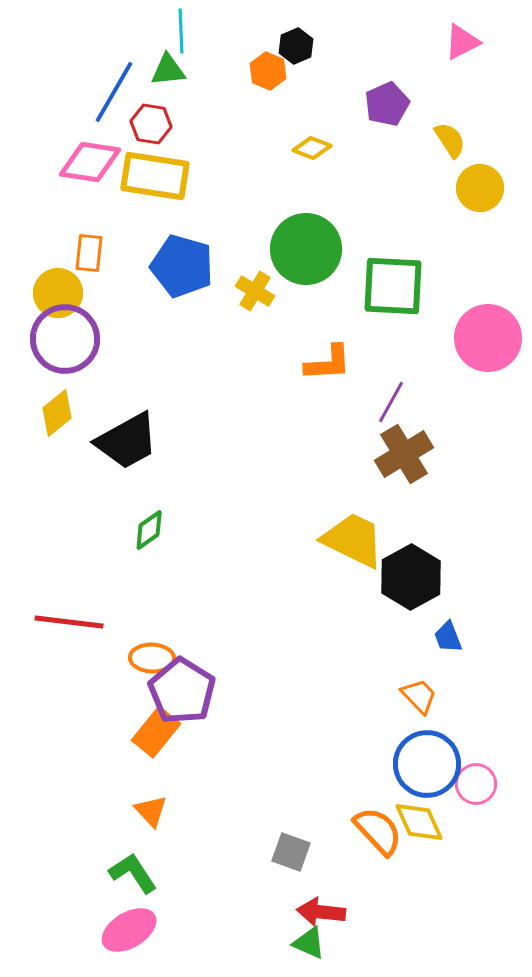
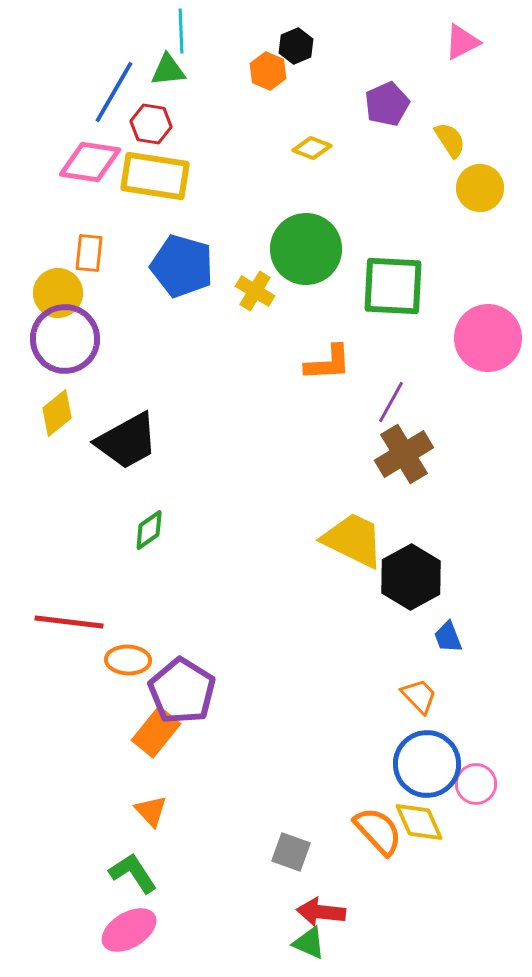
orange ellipse at (152, 658): moved 24 px left, 2 px down
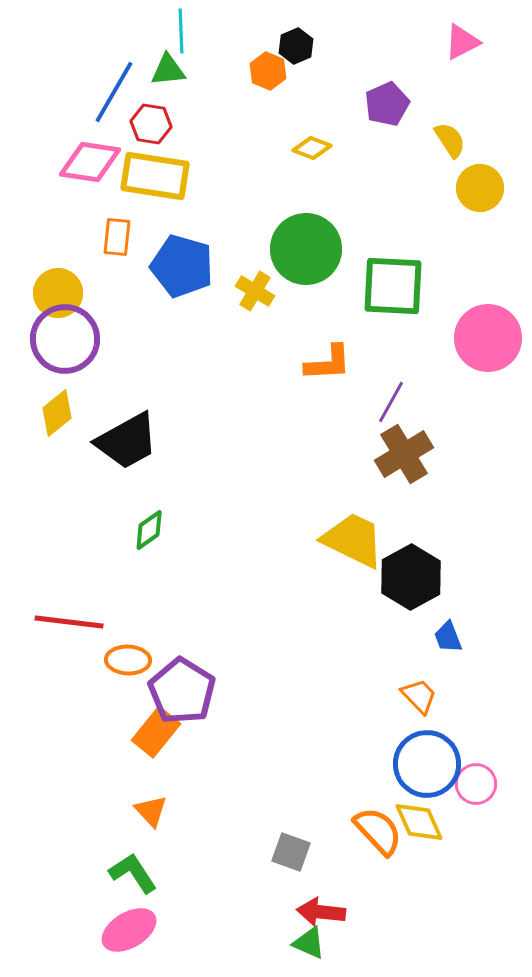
orange rectangle at (89, 253): moved 28 px right, 16 px up
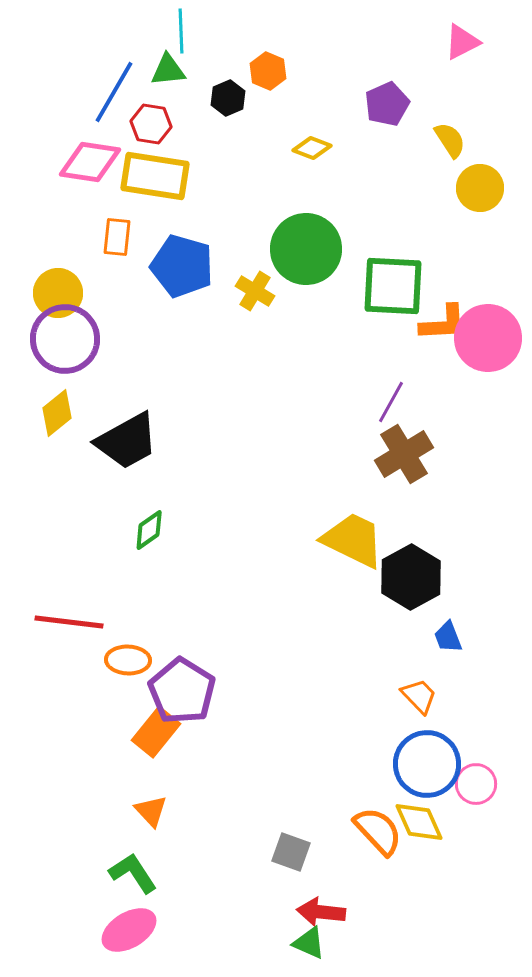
black hexagon at (296, 46): moved 68 px left, 52 px down
orange L-shape at (328, 363): moved 115 px right, 40 px up
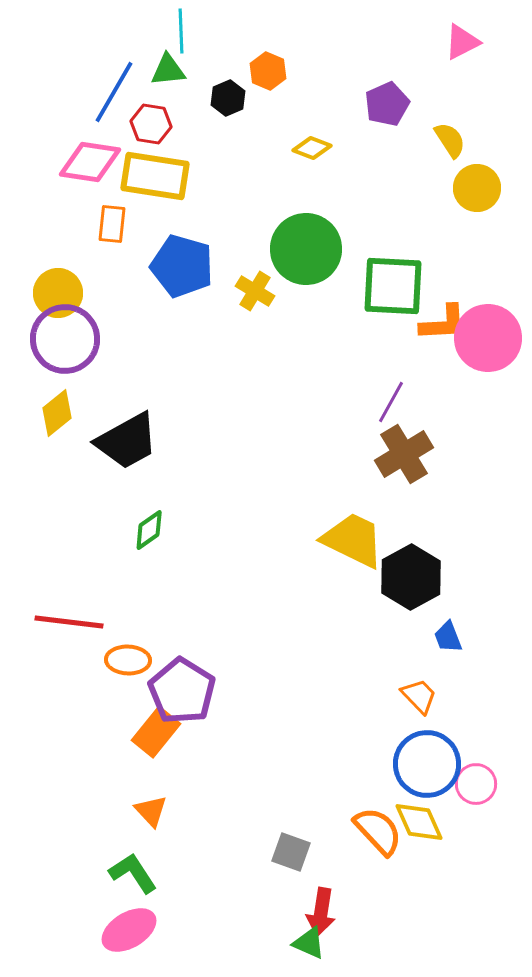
yellow circle at (480, 188): moved 3 px left
orange rectangle at (117, 237): moved 5 px left, 13 px up
red arrow at (321, 912): rotated 87 degrees counterclockwise
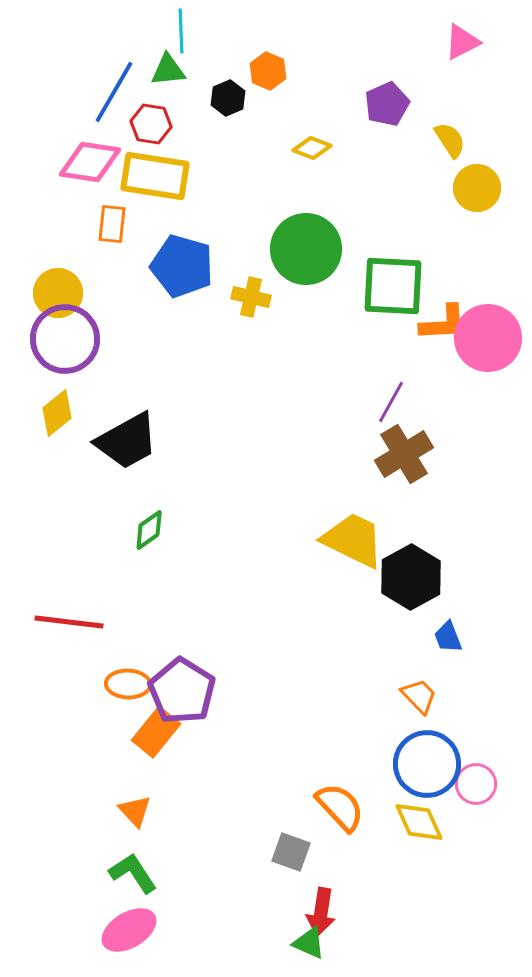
yellow cross at (255, 291): moved 4 px left, 6 px down; rotated 18 degrees counterclockwise
orange ellipse at (128, 660): moved 24 px down
orange triangle at (151, 811): moved 16 px left
orange semicircle at (378, 831): moved 38 px left, 24 px up
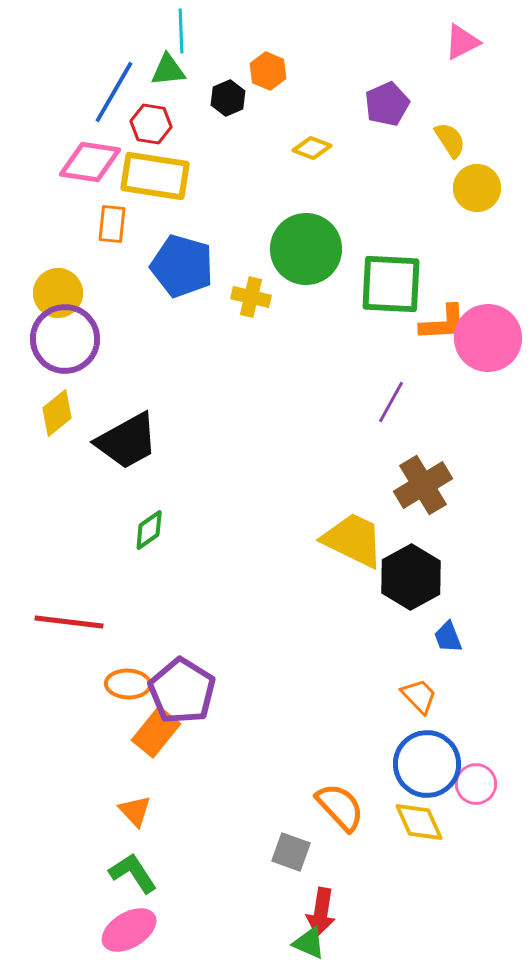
green square at (393, 286): moved 2 px left, 2 px up
brown cross at (404, 454): moved 19 px right, 31 px down
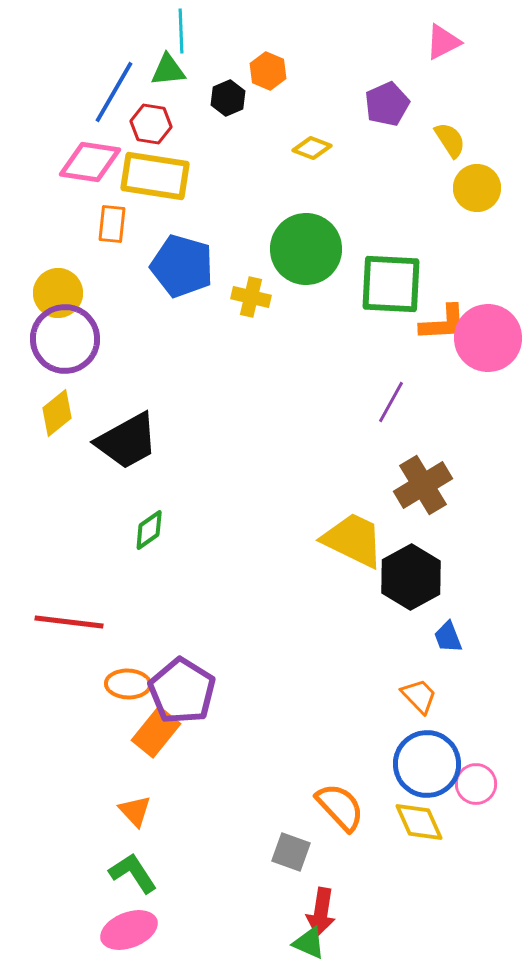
pink triangle at (462, 42): moved 19 px left
pink ellipse at (129, 930): rotated 10 degrees clockwise
